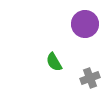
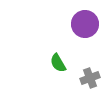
green semicircle: moved 4 px right, 1 px down
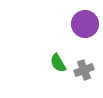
gray cross: moved 6 px left, 8 px up
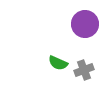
green semicircle: rotated 36 degrees counterclockwise
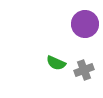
green semicircle: moved 2 px left
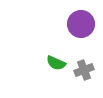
purple circle: moved 4 px left
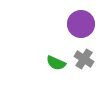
gray cross: moved 11 px up; rotated 36 degrees counterclockwise
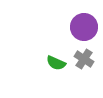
purple circle: moved 3 px right, 3 px down
